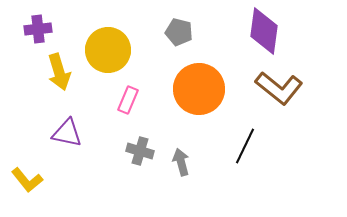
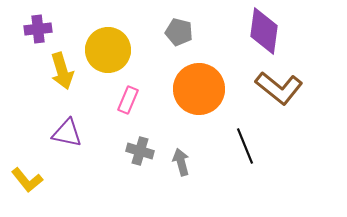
yellow arrow: moved 3 px right, 1 px up
black line: rotated 48 degrees counterclockwise
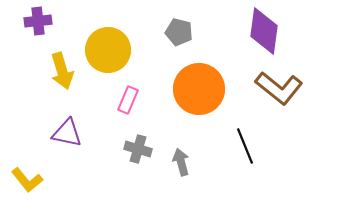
purple cross: moved 8 px up
gray cross: moved 2 px left, 2 px up
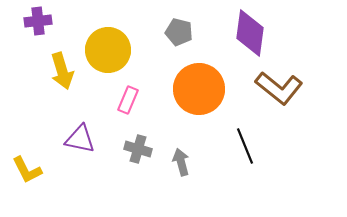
purple diamond: moved 14 px left, 2 px down
purple triangle: moved 13 px right, 6 px down
yellow L-shape: moved 10 px up; rotated 12 degrees clockwise
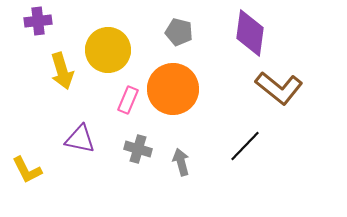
orange circle: moved 26 px left
black line: rotated 66 degrees clockwise
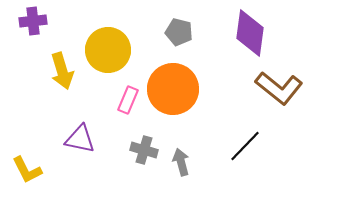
purple cross: moved 5 px left
gray cross: moved 6 px right, 1 px down
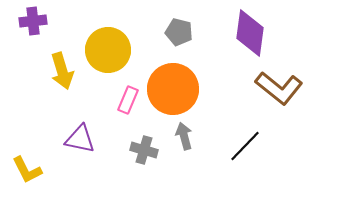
gray arrow: moved 3 px right, 26 px up
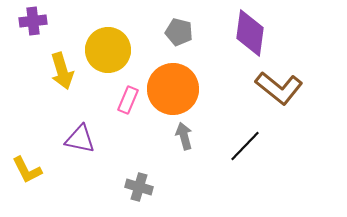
gray cross: moved 5 px left, 37 px down
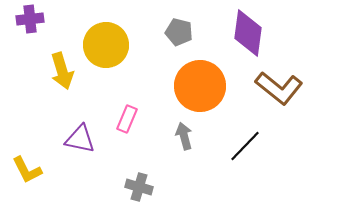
purple cross: moved 3 px left, 2 px up
purple diamond: moved 2 px left
yellow circle: moved 2 px left, 5 px up
orange circle: moved 27 px right, 3 px up
pink rectangle: moved 1 px left, 19 px down
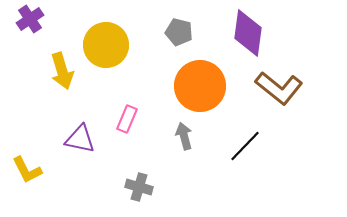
purple cross: rotated 28 degrees counterclockwise
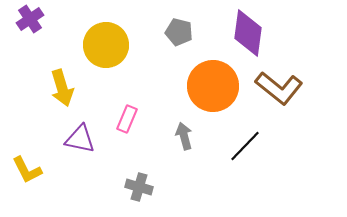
yellow arrow: moved 17 px down
orange circle: moved 13 px right
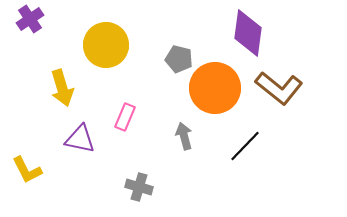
gray pentagon: moved 27 px down
orange circle: moved 2 px right, 2 px down
pink rectangle: moved 2 px left, 2 px up
